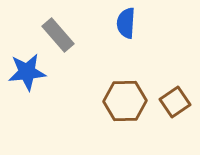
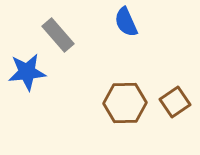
blue semicircle: moved 1 px up; rotated 28 degrees counterclockwise
brown hexagon: moved 2 px down
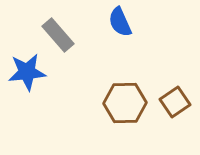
blue semicircle: moved 6 px left
